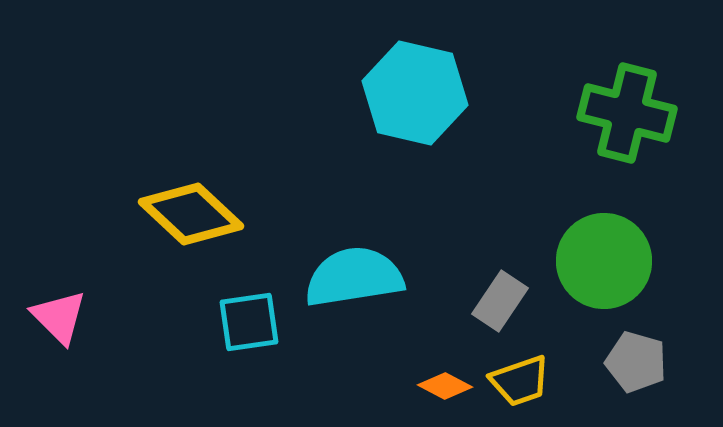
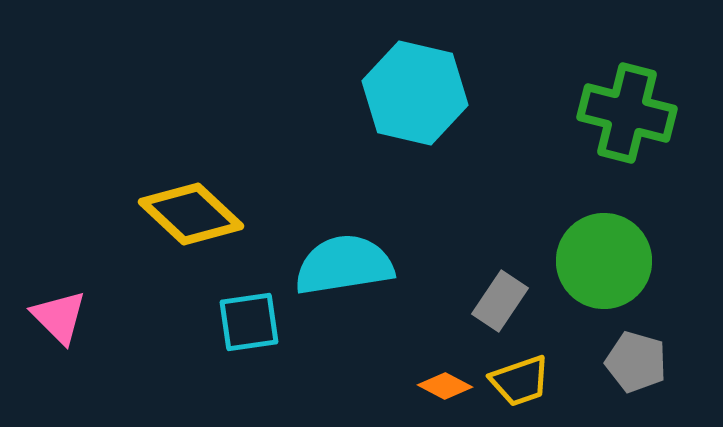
cyan semicircle: moved 10 px left, 12 px up
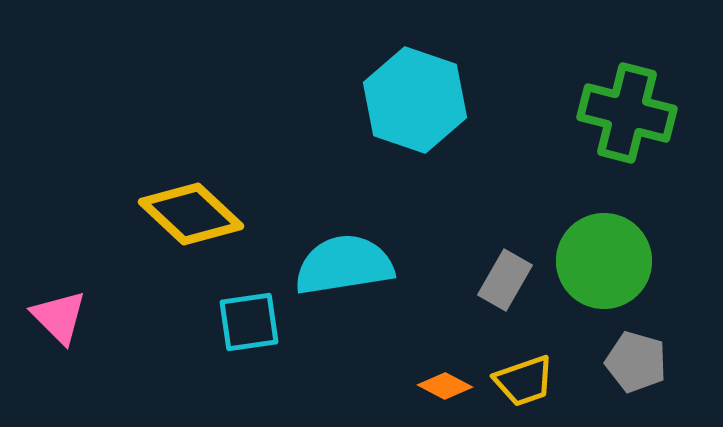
cyan hexagon: moved 7 px down; rotated 6 degrees clockwise
gray rectangle: moved 5 px right, 21 px up; rotated 4 degrees counterclockwise
yellow trapezoid: moved 4 px right
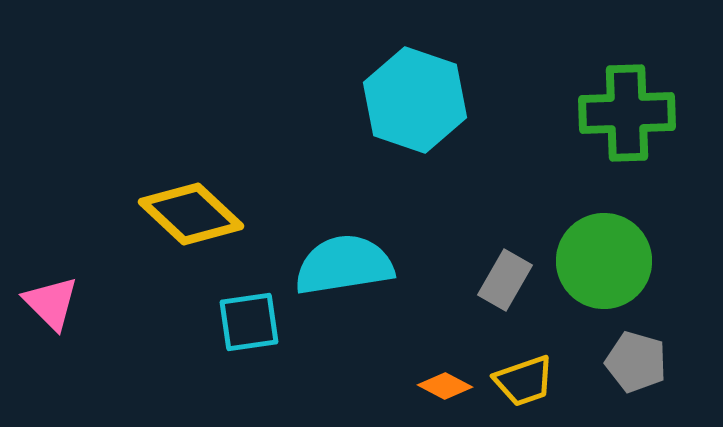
green cross: rotated 16 degrees counterclockwise
pink triangle: moved 8 px left, 14 px up
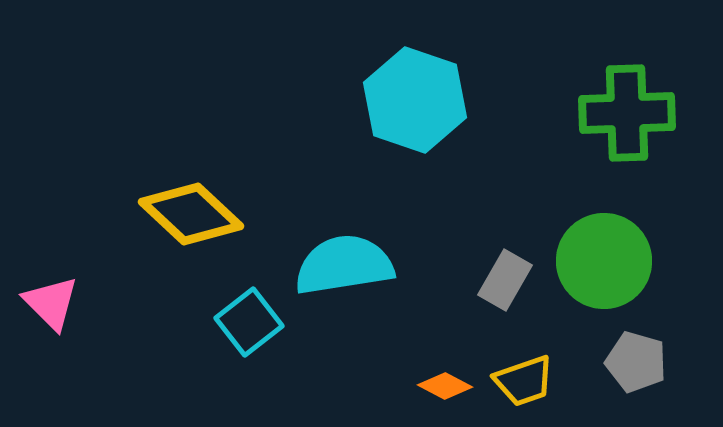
cyan square: rotated 30 degrees counterclockwise
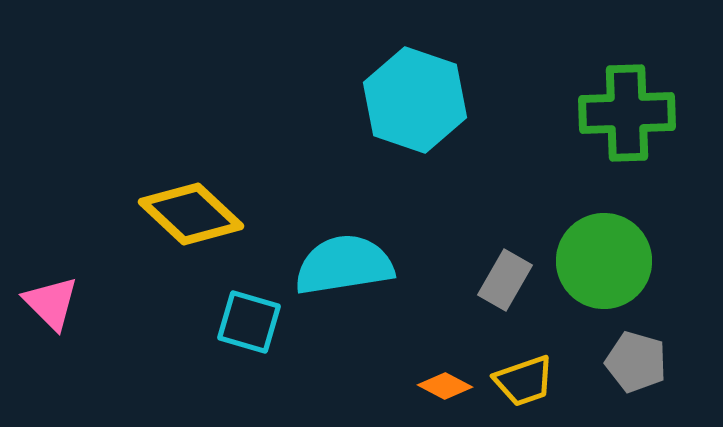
cyan square: rotated 36 degrees counterclockwise
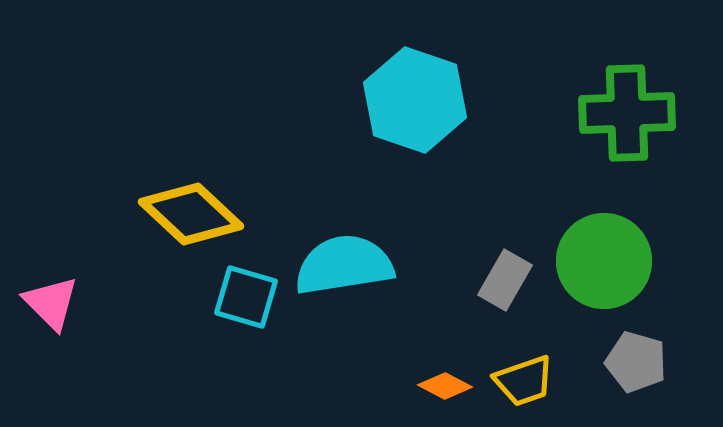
cyan square: moved 3 px left, 25 px up
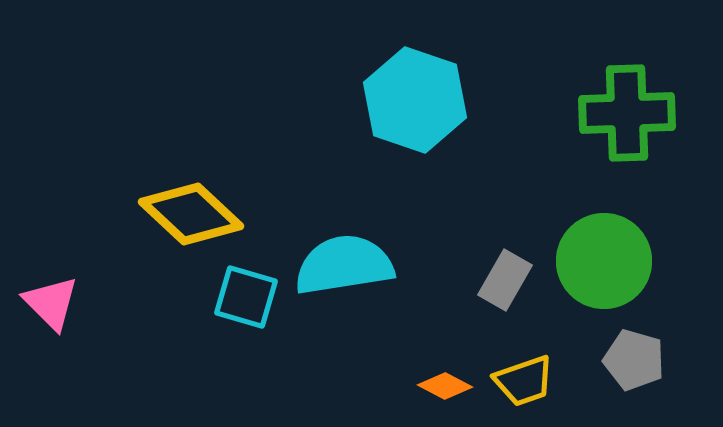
gray pentagon: moved 2 px left, 2 px up
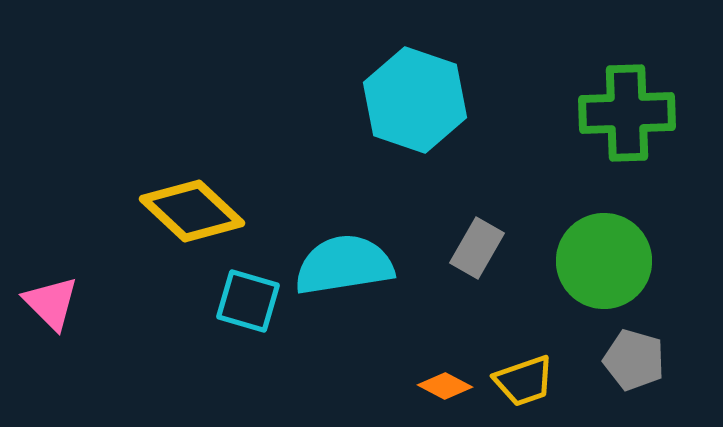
yellow diamond: moved 1 px right, 3 px up
gray rectangle: moved 28 px left, 32 px up
cyan square: moved 2 px right, 4 px down
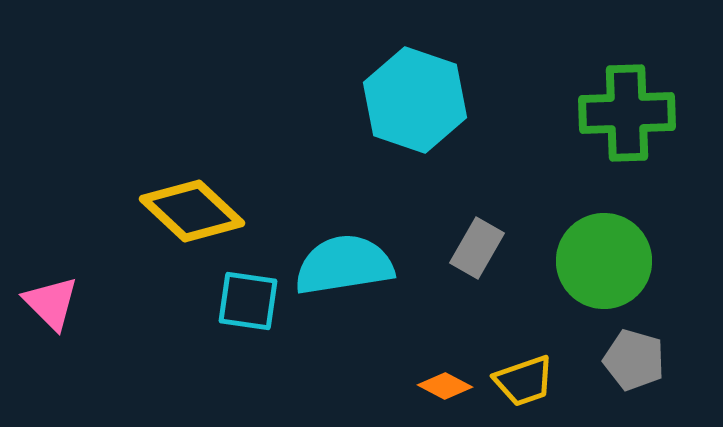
cyan square: rotated 8 degrees counterclockwise
